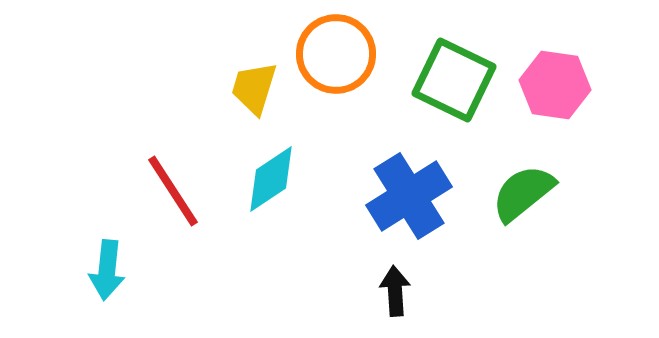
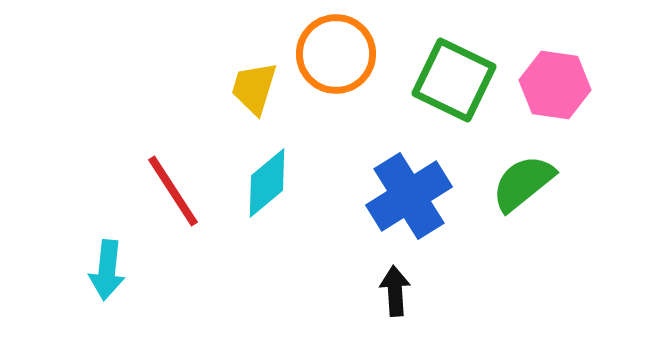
cyan diamond: moved 4 px left, 4 px down; rotated 6 degrees counterclockwise
green semicircle: moved 10 px up
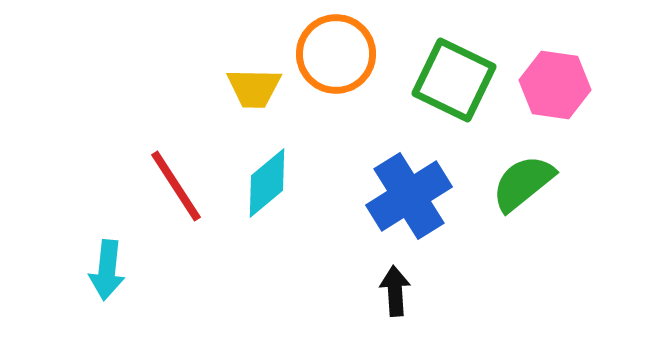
yellow trapezoid: rotated 106 degrees counterclockwise
red line: moved 3 px right, 5 px up
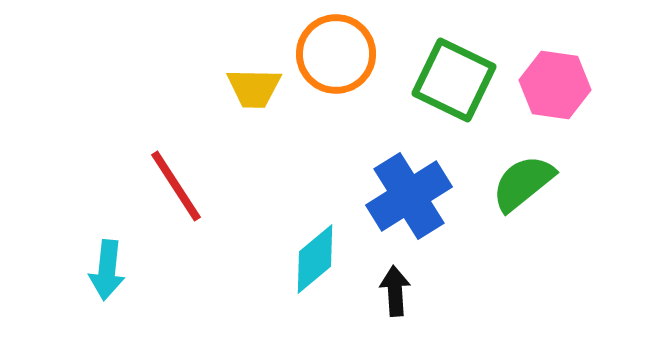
cyan diamond: moved 48 px right, 76 px down
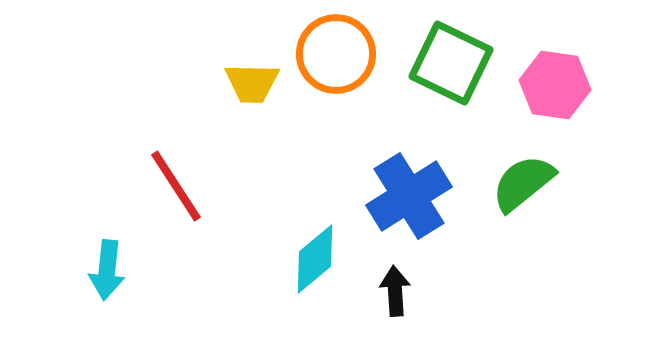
green square: moved 3 px left, 17 px up
yellow trapezoid: moved 2 px left, 5 px up
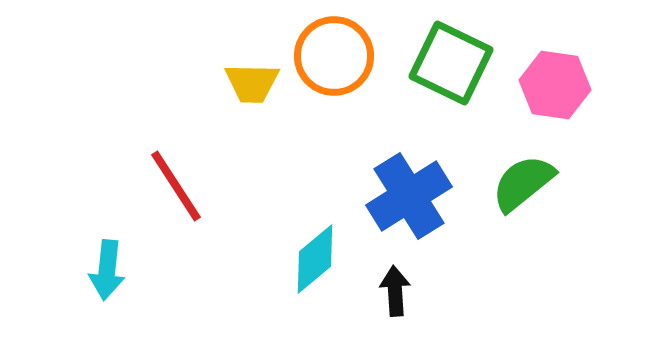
orange circle: moved 2 px left, 2 px down
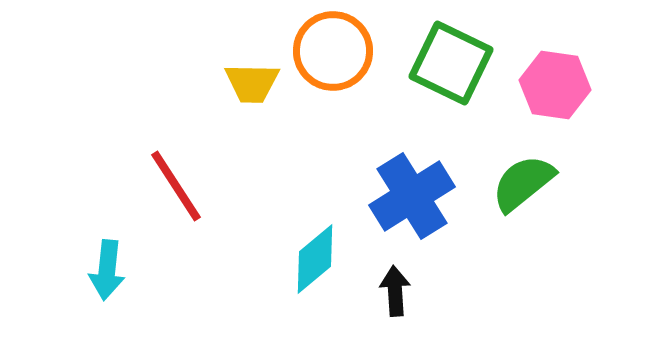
orange circle: moved 1 px left, 5 px up
blue cross: moved 3 px right
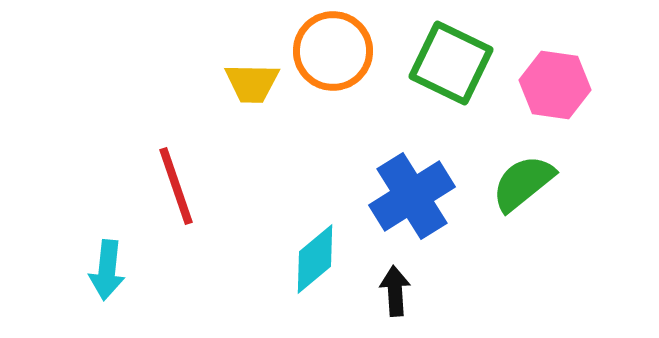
red line: rotated 14 degrees clockwise
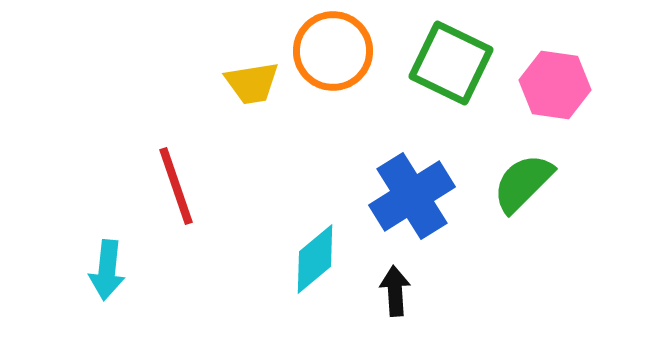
yellow trapezoid: rotated 10 degrees counterclockwise
green semicircle: rotated 6 degrees counterclockwise
